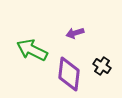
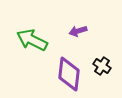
purple arrow: moved 3 px right, 2 px up
green arrow: moved 10 px up
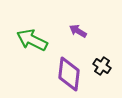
purple arrow: rotated 48 degrees clockwise
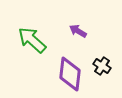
green arrow: rotated 16 degrees clockwise
purple diamond: moved 1 px right
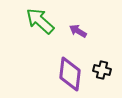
green arrow: moved 8 px right, 19 px up
black cross: moved 4 px down; rotated 18 degrees counterclockwise
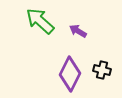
purple diamond: rotated 20 degrees clockwise
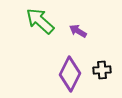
black cross: rotated 18 degrees counterclockwise
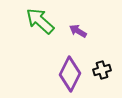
black cross: rotated 12 degrees counterclockwise
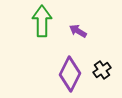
green arrow: moved 2 px right; rotated 48 degrees clockwise
black cross: rotated 18 degrees counterclockwise
